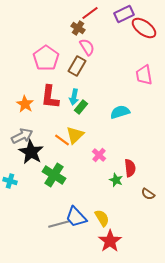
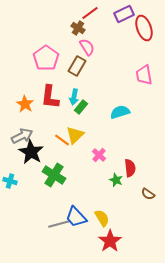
red ellipse: rotated 35 degrees clockwise
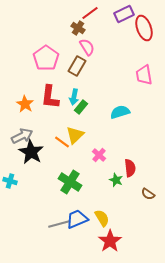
orange line: moved 2 px down
green cross: moved 16 px right, 7 px down
blue trapezoid: moved 1 px right, 2 px down; rotated 110 degrees clockwise
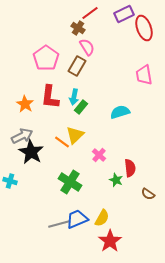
yellow semicircle: rotated 60 degrees clockwise
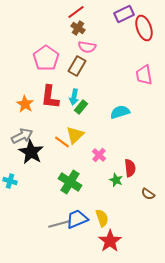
red line: moved 14 px left, 1 px up
pink semicircle: rotated 132 degrees clockwise
yellow semicircle: rotated 48 degrees counterclockwise
